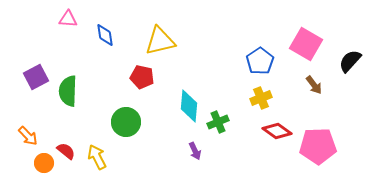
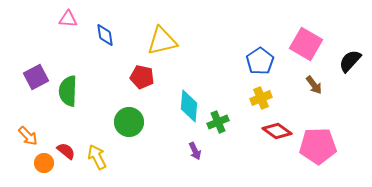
yellow triangle: moved 2 px right
green circle: moved 3 px right
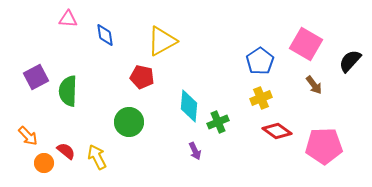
yellow triangle: rotated 16 degrees counterclockwise
pink pentagon: moved 6 px right
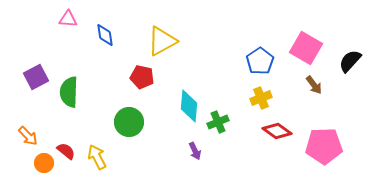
pink square: moved 4 px down
green semicircle: moved 1 px right, 1 px down
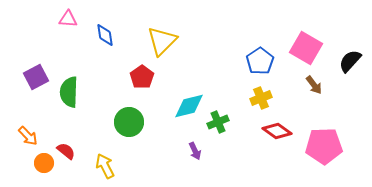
yellow triangle: rotated 16 degrees counterclockwise
red pentagon: rotated 25 degrees clockwise
cyan diamond: rotated 72 degrees clockwise
yellow arrow: moved 8 px right, 9 px down
